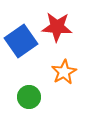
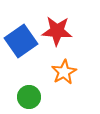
red star: moved 4 px down
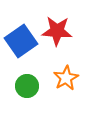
orange star: moved 2 px right, 6 px down
green circle: moved 2 px left, 11 px up
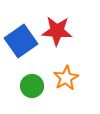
green circle: moved 5 px right
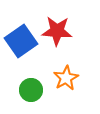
green circle: moved 1 px left, 4 px down
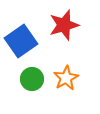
red star: moved 7 px right, 6 px up; rotated 20 degrees counterclockwise
green circle: moved 1 px right, 11 px up
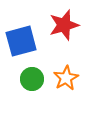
blue square: rotated 20 degrees clockwise
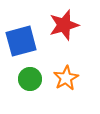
green circle: moved 2 px left
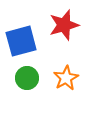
green circle: moved 3 px left, 1 px up
